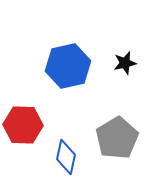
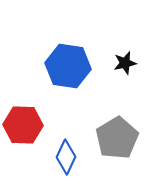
blue hexagon: rotated 21 degrees clockwise
blue diamond: rotated 12 degrees clockwise
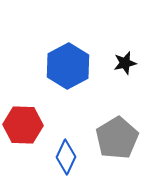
blue hexagon: rotated 24 degrees clockwise
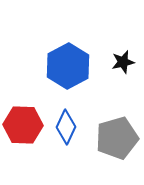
black star: moved 2 px left, 1 px up
gray pentagon: rotated 15 degrees clockwise
blue diamond: moved 30 px up
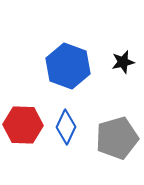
blue hexagon: rotated 12 degrees counterclockwise
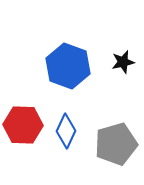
blue diamond: moved 4 px down
gray pentagon: moved 1 px left, 6 px down
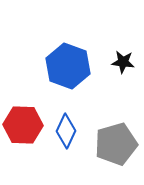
black star: rotated 20 degrees clockwise
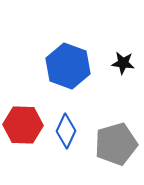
black star: moved 1 px down
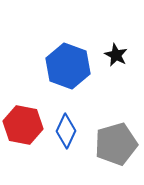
black star: moved 7 px left, 8 px up; rotated 20 degrees clockwise
red hexagon: rotated 9 degrees clockwise
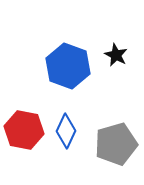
red hexagon: moved 1 px right, 5 px down
